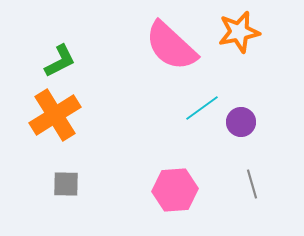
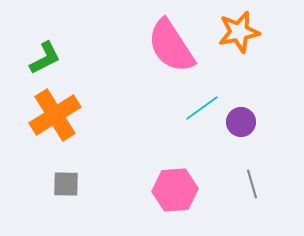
pink semicircle: rotated 14 degrees clockwise
green L-shape: moved 15 px left, 3 px up
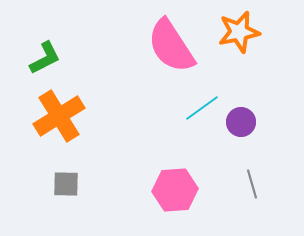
orange cross: moved 4 px right, 1 px down
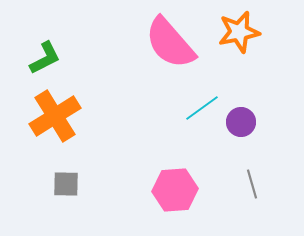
pink semicircle: moved 1 px left, 3 px up; rotated 8 degrees counterclockwise
orange cross: moved 4 px left
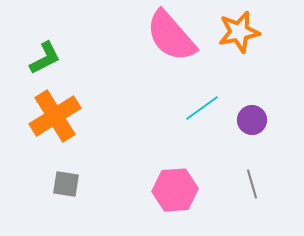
pink semicircle: moved 1 px right, 7 px up
purple circle: moved 11 px right, 2 px up
gray square: rotated 8 degrees clockwise
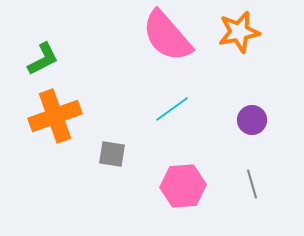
pink semicircle: moved 4 px left
green L-shape: moved 2 px left, 1 px down
cyan line: moved 30 px left, 1 px down
orange cross: rotated 12 degrees clockwise
gray square: moved 46 px right, 30 px up
pink hexagon: moved 8 px right, 4 px up
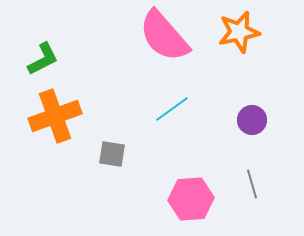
pink semicircle: moved 3 px left
pink hexagon: moved 8 px right, 13 px down
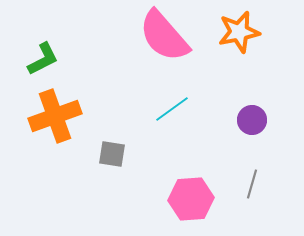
gray line: rotated 32 degrees clockwise
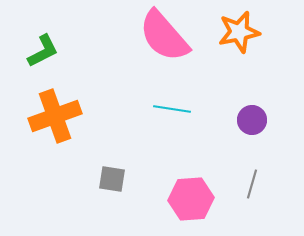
green L-shape: moved 8 px up
cyan line: rotated 45 degrees clockwise
gray square: moved 25 px down
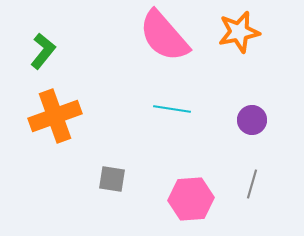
green L-shape: rotated 24 degrees counterclockwise
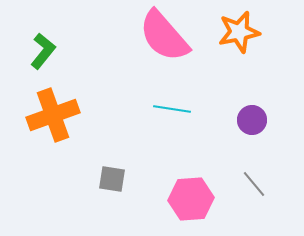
orange cross: moved 2 px left, 1 px up
gray line: moved 2 px right; rotated 56 degrees counterclockwise
